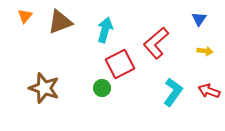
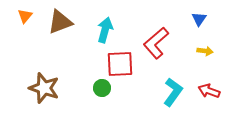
red square: rotated 24 degrees clockwise
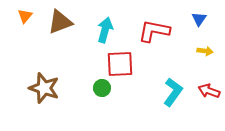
red L-shape: moved 2 px left, 12 px up; rotated 52 degrees clockwise
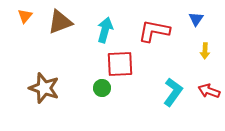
blue triangle: moved 3 px left
yellow arrow: rotated 84 degrees clockwise
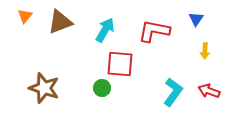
cyan arrow: rotated 15 degrees clockwise
red square: rotated 8 degrees clockwise
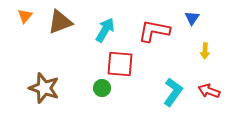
blue triangle: moved 4 px left, 1 px up
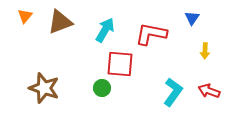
red L-shape: moved 3 px left, 3 px down
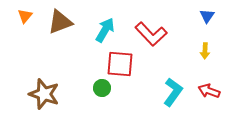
blue triangle: moved 15 px right, 2 px up
red L-shape: rotated 144 degrees counterclockwise
brown star: moved 6 px down
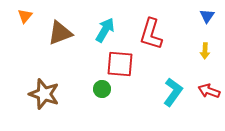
brown triangle: moved 11 px down
red L-shape: rotated 60 degrees clockwise
green circle: moved 1 px down
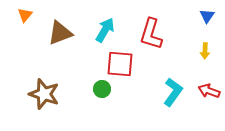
orange triangle: moved 1 px up
